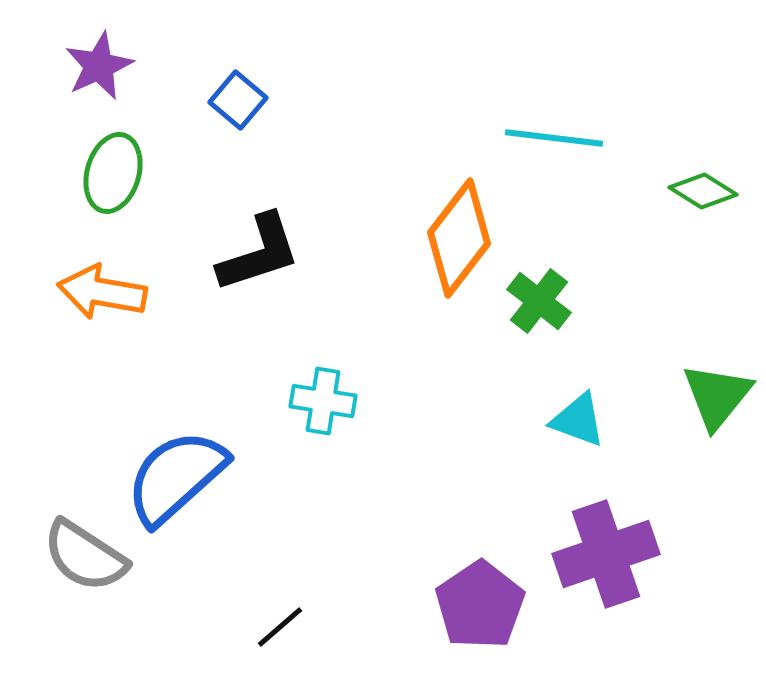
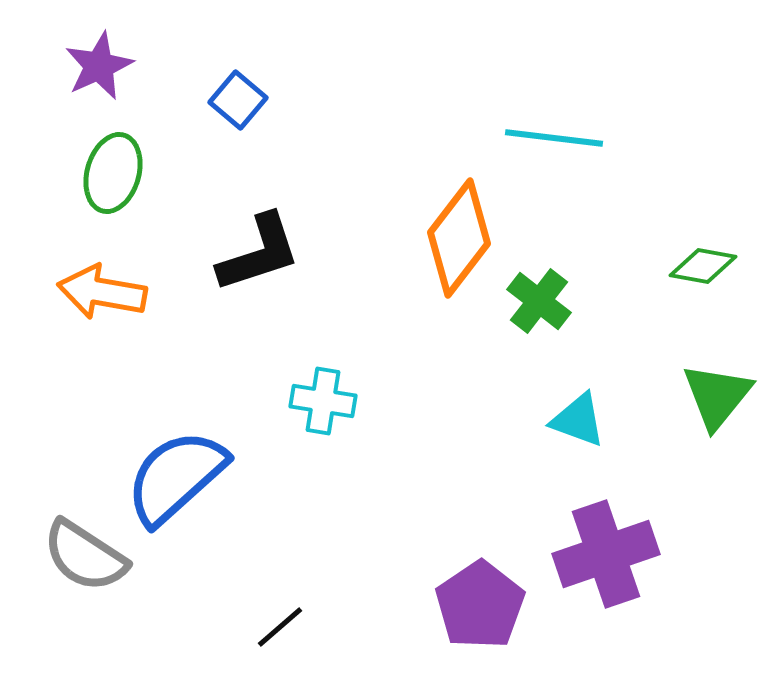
green diamond: moved 75 px down; rotated 22 degrees counterclockwise
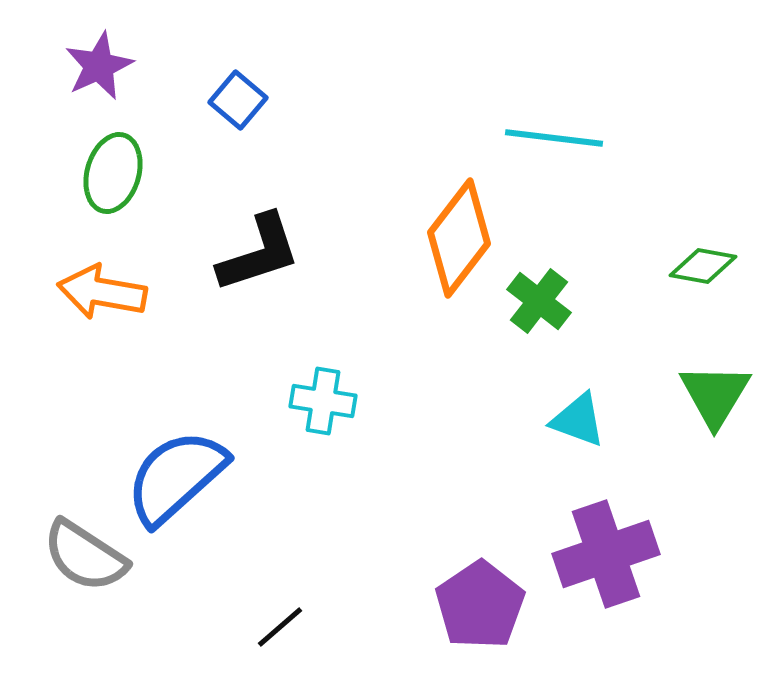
green triangle: moved 2 px left, 1 px up; rotated 8 degrees counterclockwise
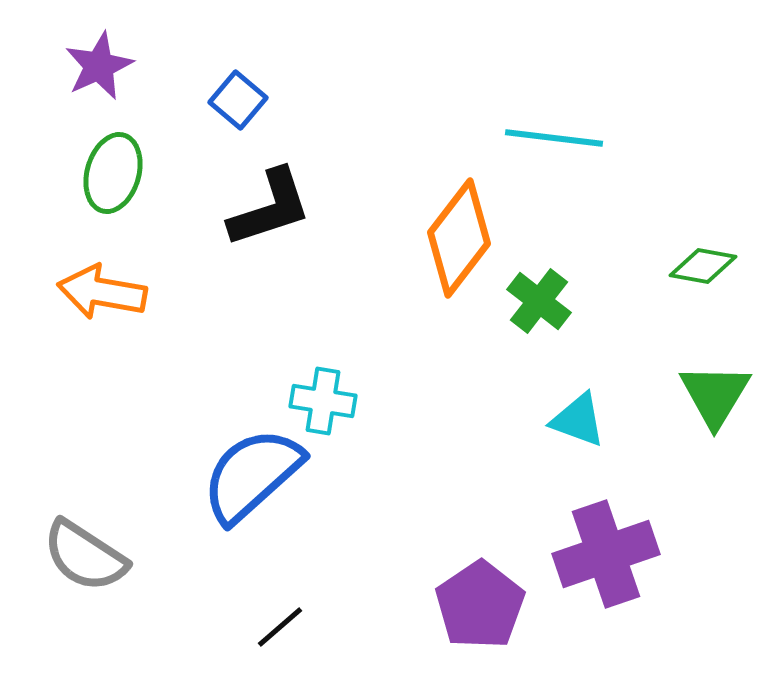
black L-shape: moved 11 px right, 45 px up
blue semicircle: moved 76 px right, 2 px up
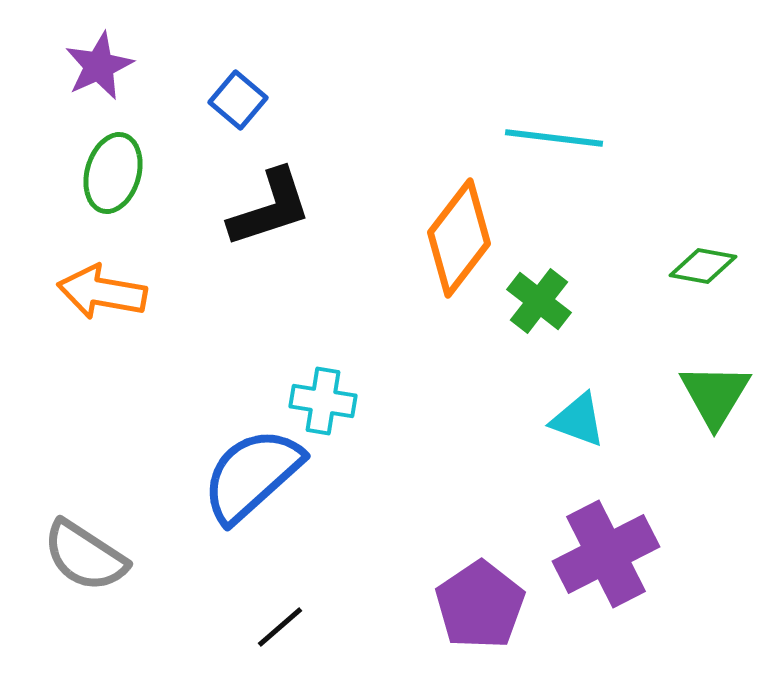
purple cross: rotated 8 degrees counterclockwise
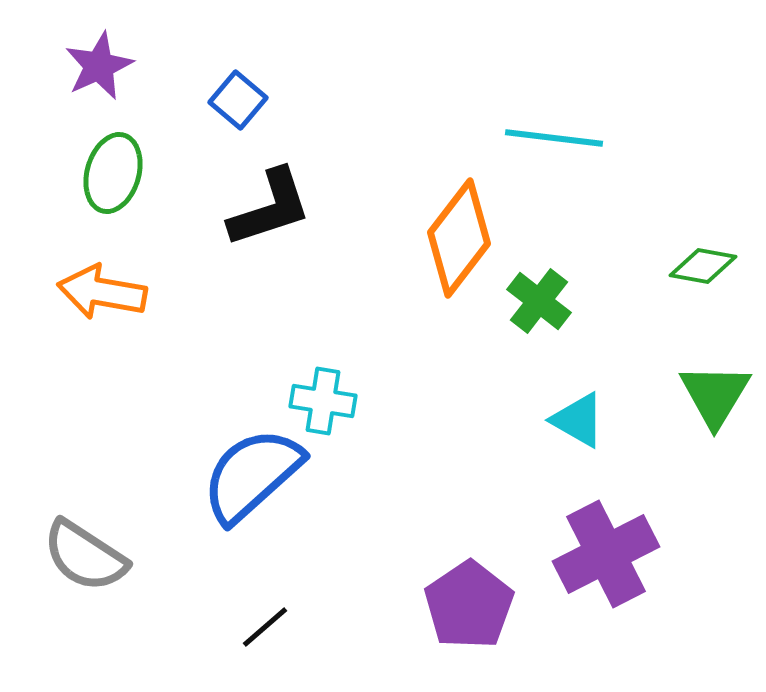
cyan triangle: rotated 10 degrees clockwise
purple pentagon: moved 11 px left
black line: moved 15 px left
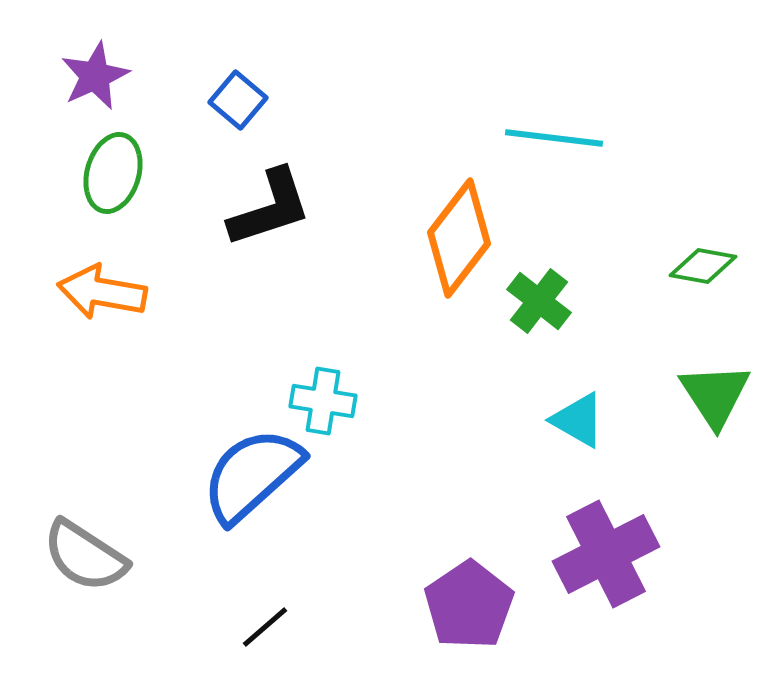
purple star: moved 4 px left, 10 px down
green triangle: rotated 4 degrees counterclockwise
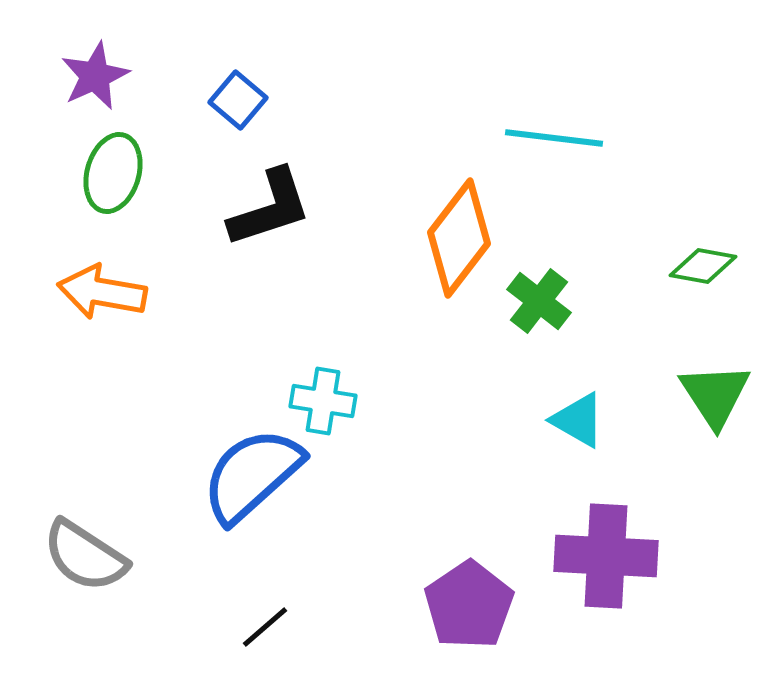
purple cross: moved 2 px down; rotated 30 degrees clockwise
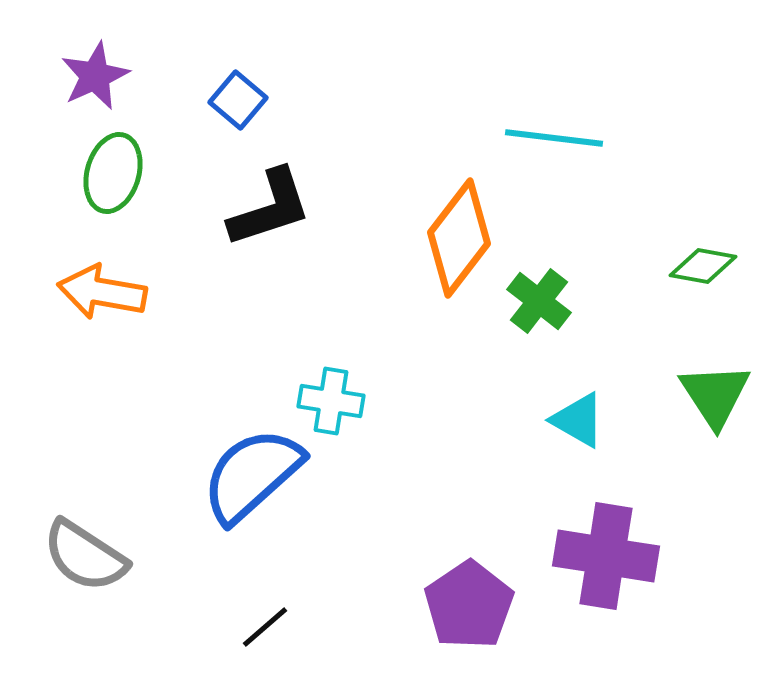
cyan cross: moved 8 px right
purple cross: rotated 6 degrees clockwise
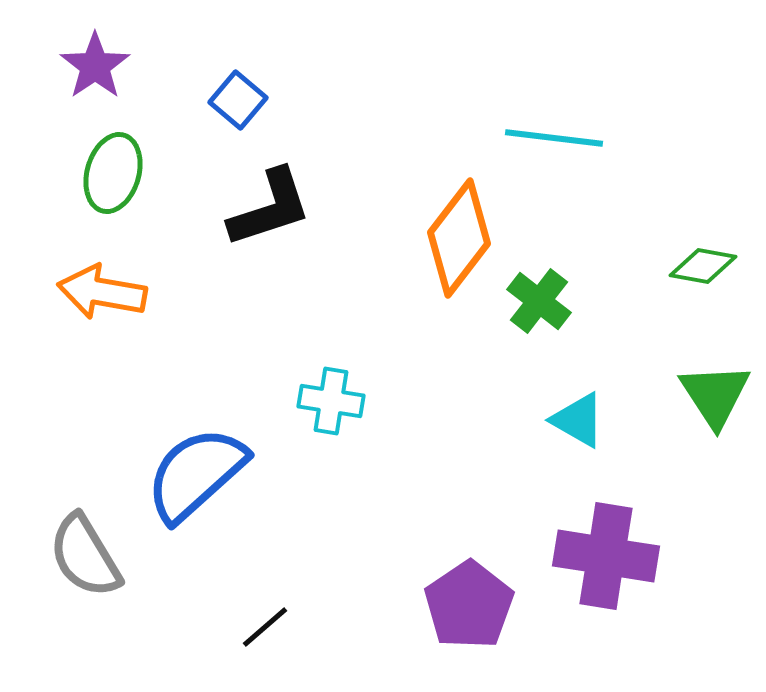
purple star: moved 10 px up; rotated 10 degrees counterclockwise
blue semicircle: moved 56 px left, 1 px up
gray semicircle: rotated 26 degrees clockwise
